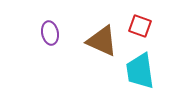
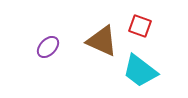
purple ellipse: moved 2 px left, 14 px down; rotated 55 degrees clockwise
cyan trapezoid: rotated 45 degrees counterclockwise
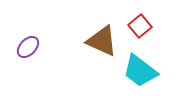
red square: rotated 30 degrees clockwise
purple ellipse: moved 20 px left
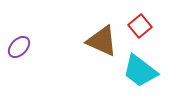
purple ellipse: moved 9 px left
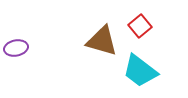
brown triangle: rotated 8 degrees counterclockwise
purple ellipse: moved 3 px left, 1 px down; rotated 35 degrees clockwise
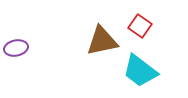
red square: rotated 15 degrees counterclockwise
brown triangle: rotated 28 degrees counterclockwise
